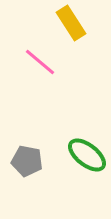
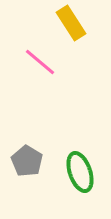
green ellipse: moved 7 px left, 17 px down; rotated 33 degrees clockwise
gray pentagon: rotated 20 degrees clockwise
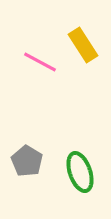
yellow rectangle: moved 12 px right, 22 px down
pink line: rotated 12 degrees counterclockwise
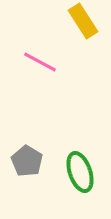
yellow rectangle: moved 24 px up
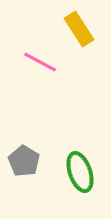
yellow rectangle: moved 4 px left, 8 px down
gray pentagon: moved 3 px left
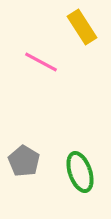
yellow rectangle: moved 3 px right, 2 px up
pink line: moved 1 px right
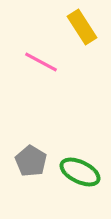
gray pentagon: moved 7 px right
green ellipse: rotated 45 degrees counterclockwise
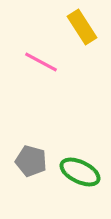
gray pentagon: rotated 16 degrees counterclockwise
